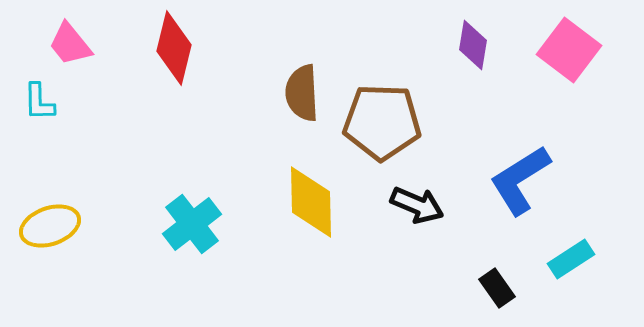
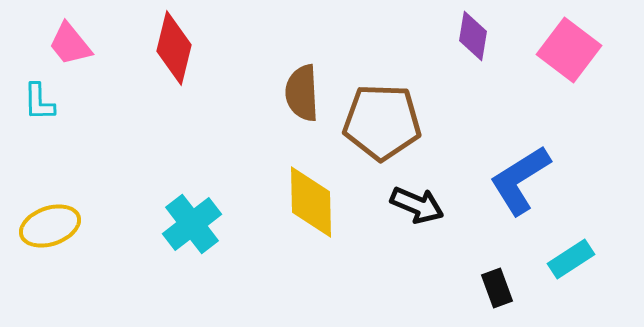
purple diamond: moved 9 px up
black rectangle: rotated 15 degrees clockwise
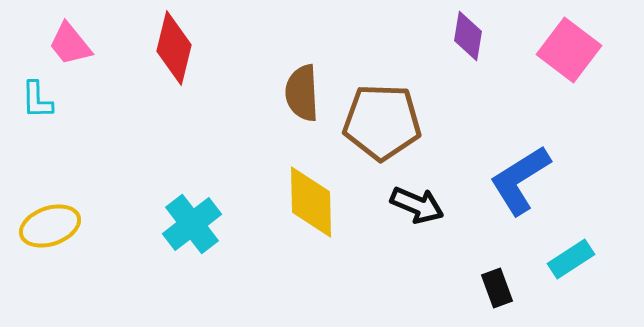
purple diamond: moved 5 px left
cyan L-shape: moved 2 px left, 2 px up
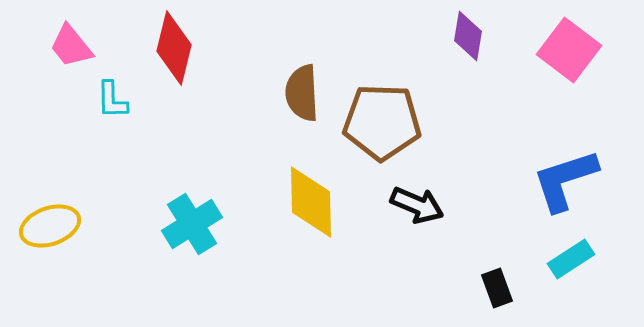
pink trapezoid: moved 1 px right, 2 px down
cyan L-shape: moved 75 px right
blue L-shape: moved 45 px right; rotated 14 degrees clockwise
cyan cross: rotated 6 degrees clockwise
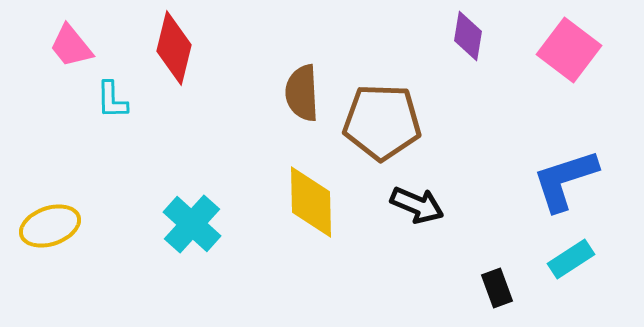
cyan cross: rotated 16 degrees counterclockwise
